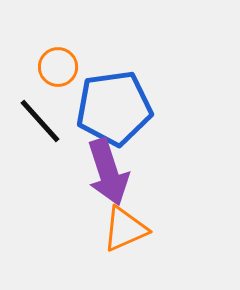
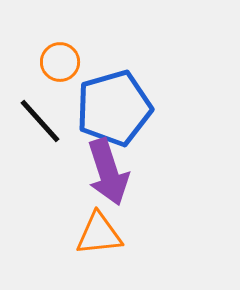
orange circle: moved 2 px right, 5 px up
blue pentagon: rotated 8 degrees counterclockwise
orange triangle: moved 26 px left, 5 px down; rotated 18 degrees clockwise
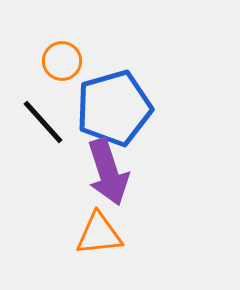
orange circle: moved 2 px right, 1 px up
black line: moved 3 px right, 1 px down
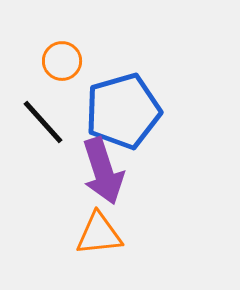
blue pentagon: moved 9 px right, 3 px down
purple arrow: moved 5 px left, 1 px up
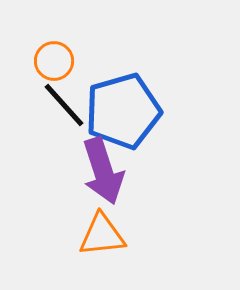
orange circle: moved 8 px left
black line: moved 21 px right, 17 px up
orange triangle: moved 3 px right, 1 px down
